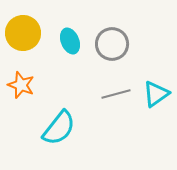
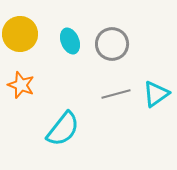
yellow circle: moved 3 px left, 1 px down
cyan semicircle: moved 4 px right, 1 px down
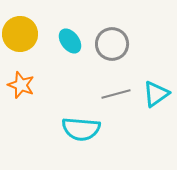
cyan ellipse: rotated 15 degrees counterclockwise
cyan semicircle: moved 18 px right; rotated 57 degrees clockwise
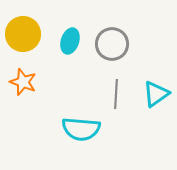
yellow circle: moved 3 px right
cyan ellipse: rotated 55 degrees clockwise
orange star: moved 2 px right, 3 px up
gray line: rotated 72 degrees counterclockwise
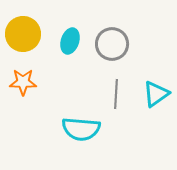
orange star: rotated 20 degrees counterclockwise
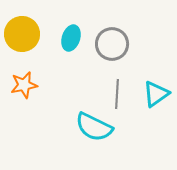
yellow circle: moved 1 px left
cyan ellipse: moved 1 px right, 3 px up
orange star: moved 1 px right, 3 px down; rotated 12 degrees counterclockwise
gray line: moved 1 px right
cyan semicircle: moved 13 px right, 2 px up; rotated 21 degrees clockwise
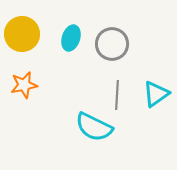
gray line: moved 1 px down
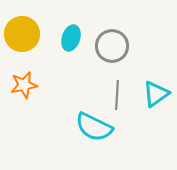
gray circle: moved 2 px down
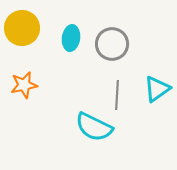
yellow circle: moved 6 px up
cyan ellipse: rotated 10 degrees counterclockwise
gray circle: moved 2 px up
cyan triangle: moved 1 px right, 5 px up
